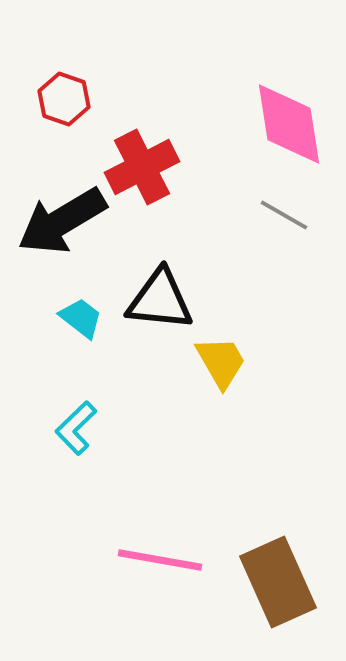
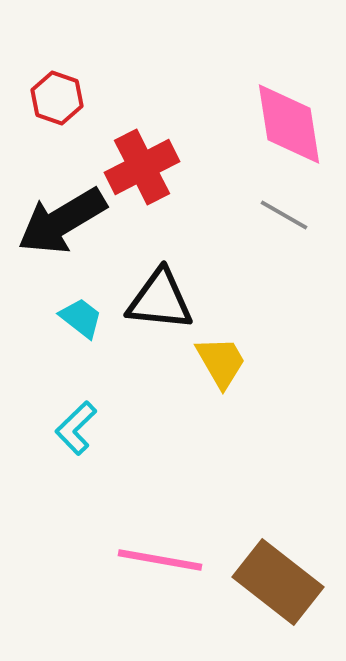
red hexagon: moved 7 px left, 1 px up
brown rectangle: rotated 28 degrees counterclockwise
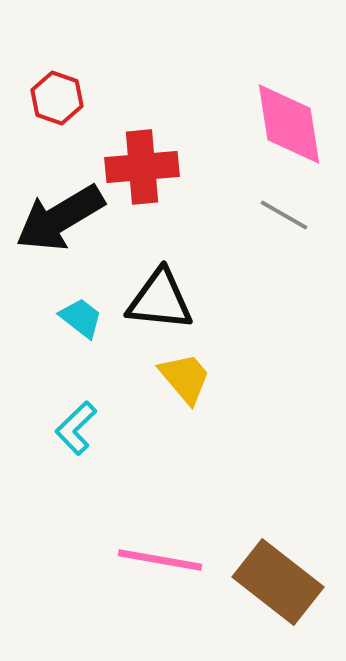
red cross: rotated 22 degrees clockwise
black arrow: moved 2 px left, 3 px up
yellow trapezoid: moved 36 px left, 16 px down; rotated 10 degrees counterclockwise
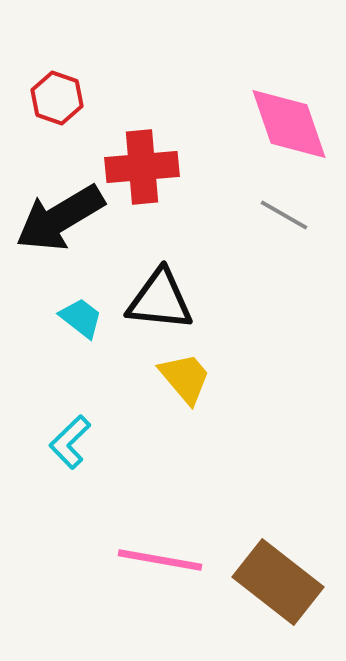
pink diamond: rotated 10 degrees counterclockwise
cyan L-shape: moved 6 px left, 14 px down
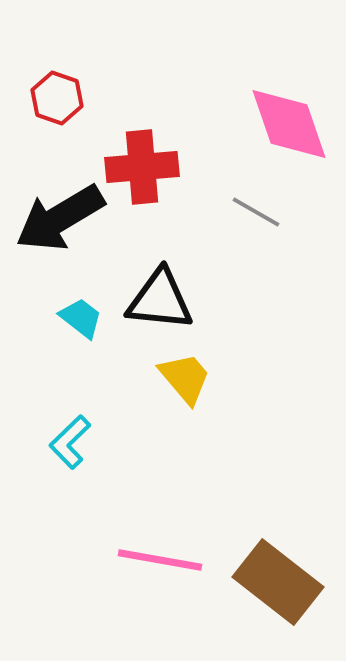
gray line: moved 28 px left, 3 px up
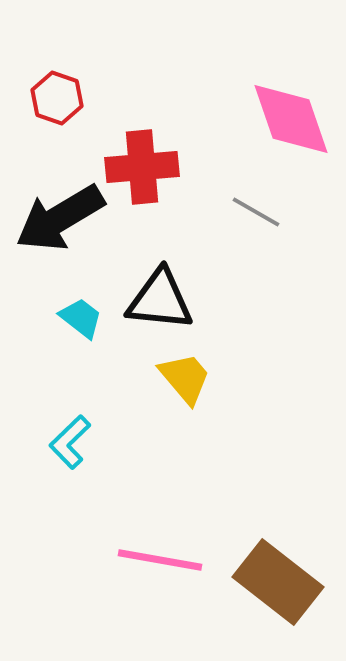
pink diamond: moved 2 px right, 5 px up
